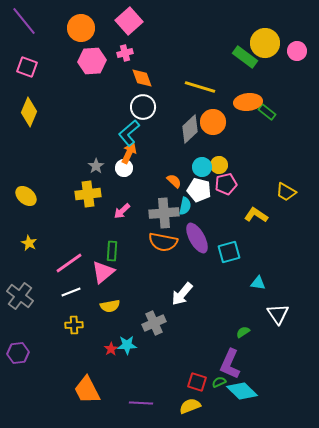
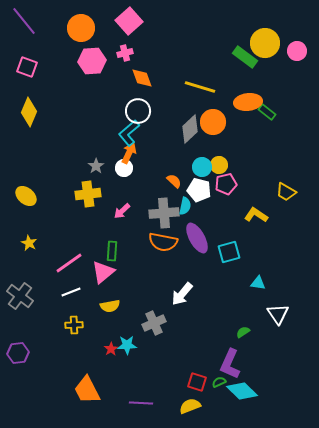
white circle at (143, 107): moved 5 px left, 4 px down
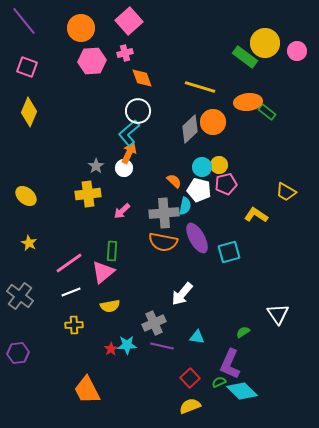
cyan triangle at (258, 283): moved 61 px left, 54 px down
red square at (197, 382): moved 7 px left, 4 px up; rotated 30 degrees clockwise
purple line at (141, 403): moved 21 px right, 57 px up; rotated 10 degrees clockwise
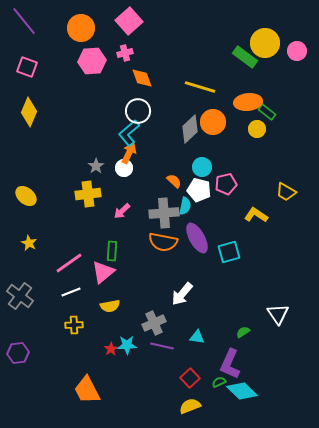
yellow circle at (219, 165): moved 38 px right, 36 px up
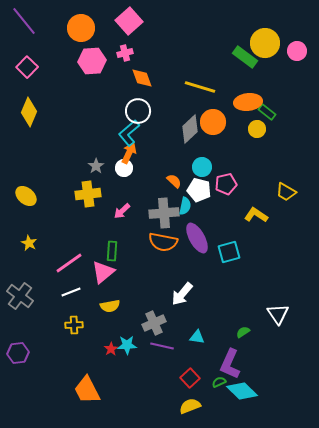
pink square at (27, 67): rotated 25 degrees clockwise
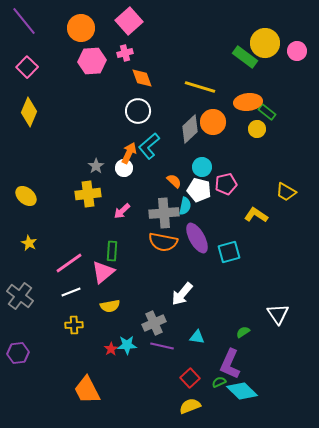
cyan L-shape at (129, 133): moved 20 px right, 13 px down
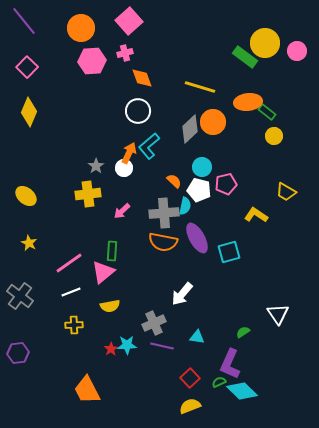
yellow circle at (257, 129): moved 17 px right, 7 px down
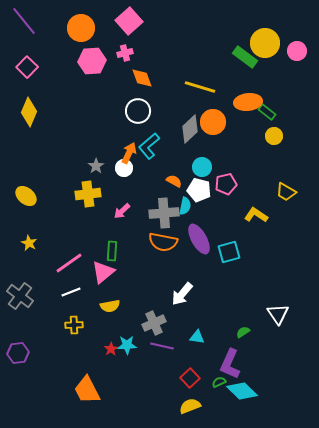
orange semicircle at (174, 181): rotated 14 degrees counterclockwise
purple ellipse at (197, 238): moved 2 px right, 1 px down
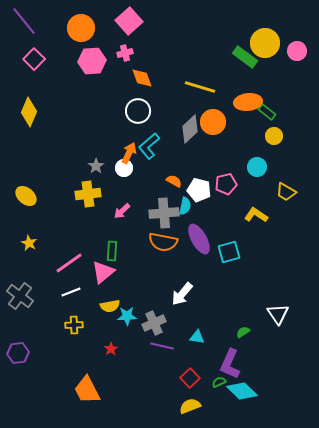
pink square at (27, 67): moved 7 px right, 8 px up
cyan circle at (202, 167): moved 55 px right
cyan star at (127, 345): moved 29 px up
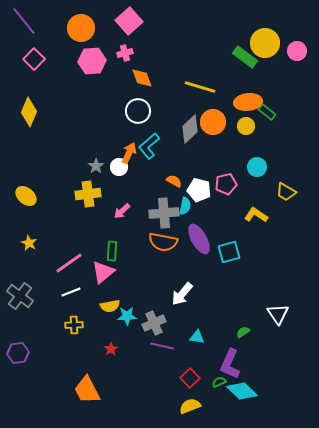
yellow circle at (274, 136): moved 28 px left, 10 px up
white circle at (124, 168): moved 5 px left, 1 px up
